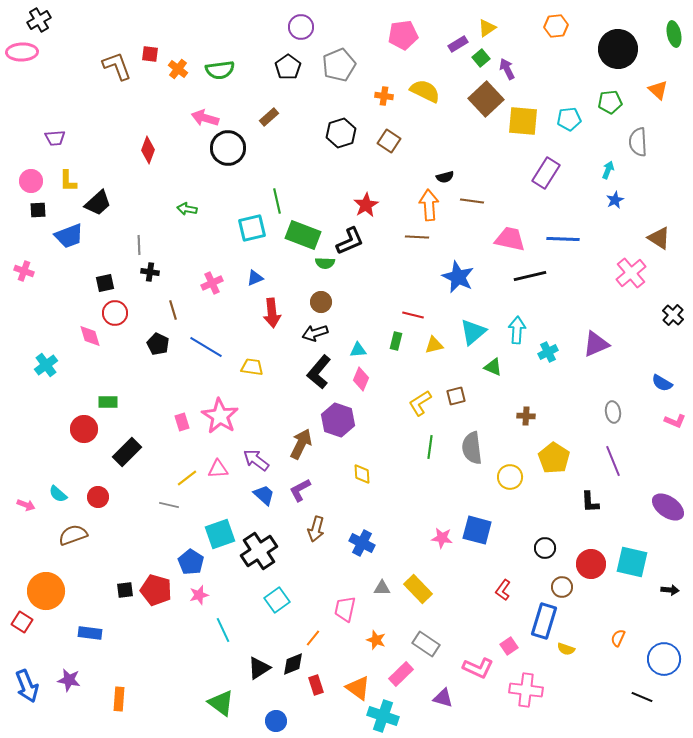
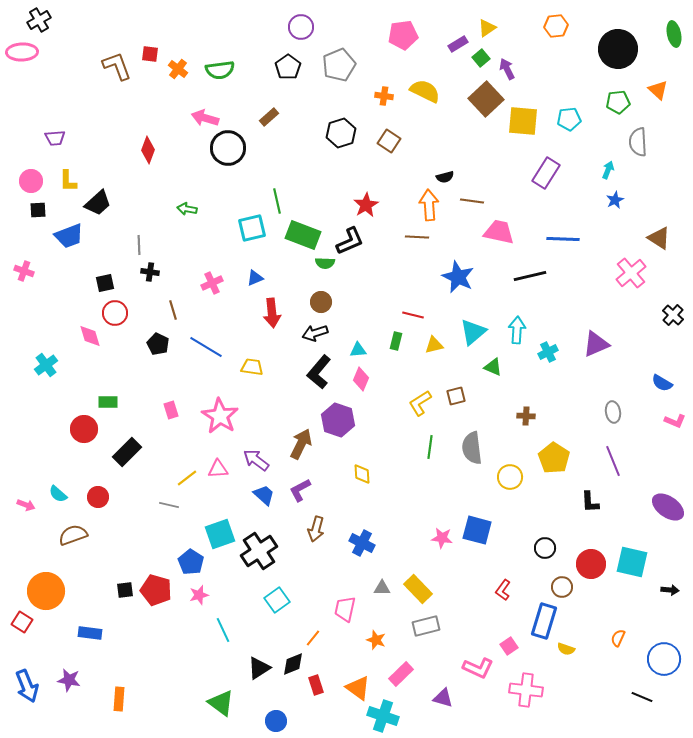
green pentagon at (610, 102): moved 8 px right
pink trapezoid at (510, 239): moved 11 px left, 7 px up
pink rectangle at (182, 422): moved 11 px left, 12 px up
gray rectangle at (426, 644): moved 18 px up; rotated 48 degrees counterclockwise
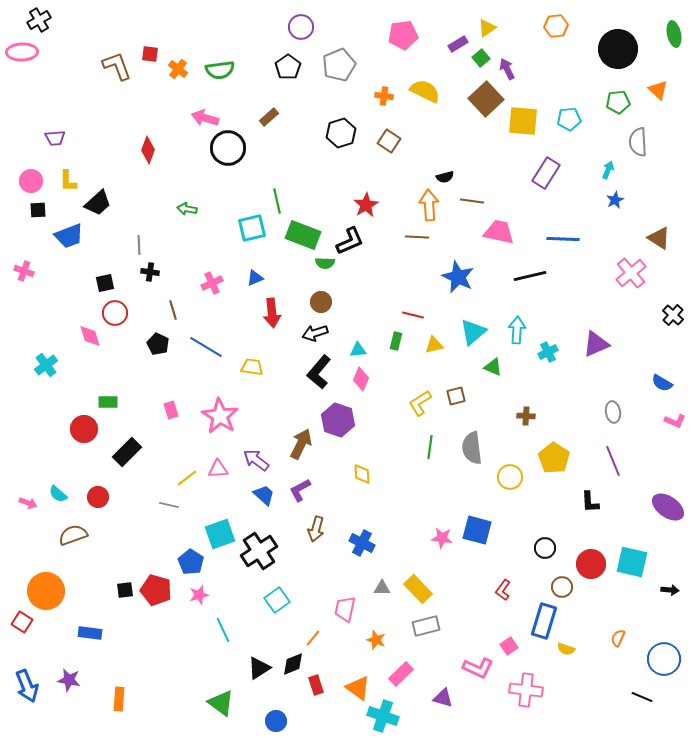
pink arrow at (26, 505): moved 2 px right, 2 px up
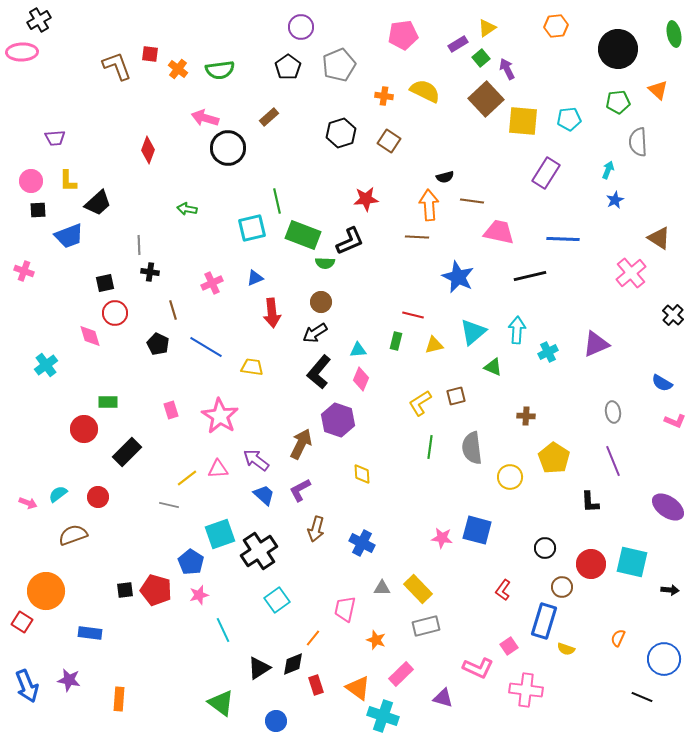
red star at (366, 205): moved 6 px up; rotated 25 degrees clockwise
black arrow at (315, 333): rotated 15 degrees counterclockwise
cyan semicircle at (58, 494): rotated 102 degrees clockwise
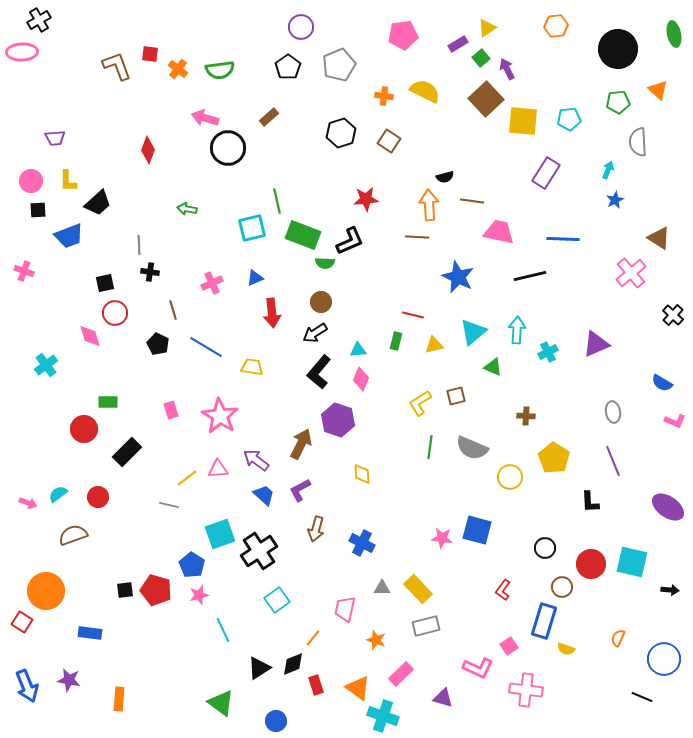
gray semicircle at (472, 448): rotated 60 degrees counterclockwise
blue pentagon at (191, 562): moved 1 px right, 3 px down
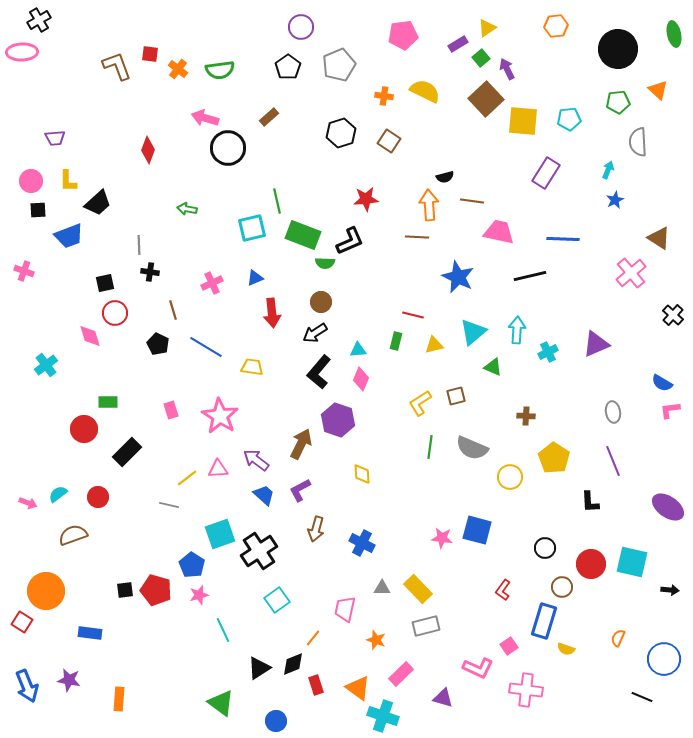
pink L-shape at (675, 421): moved 5 px left, 11 px up; rotated 150 degrees clockwise
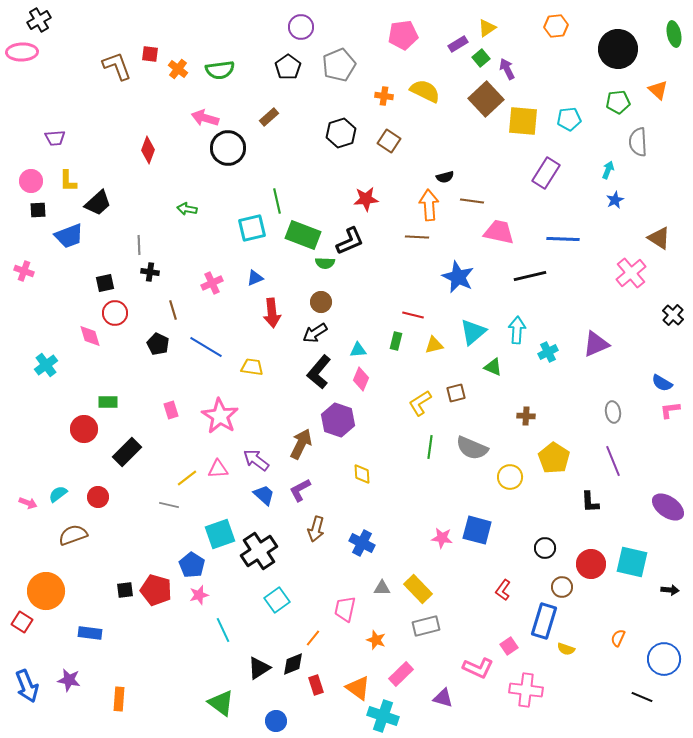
brown square at (456, 396): moved 3 px up
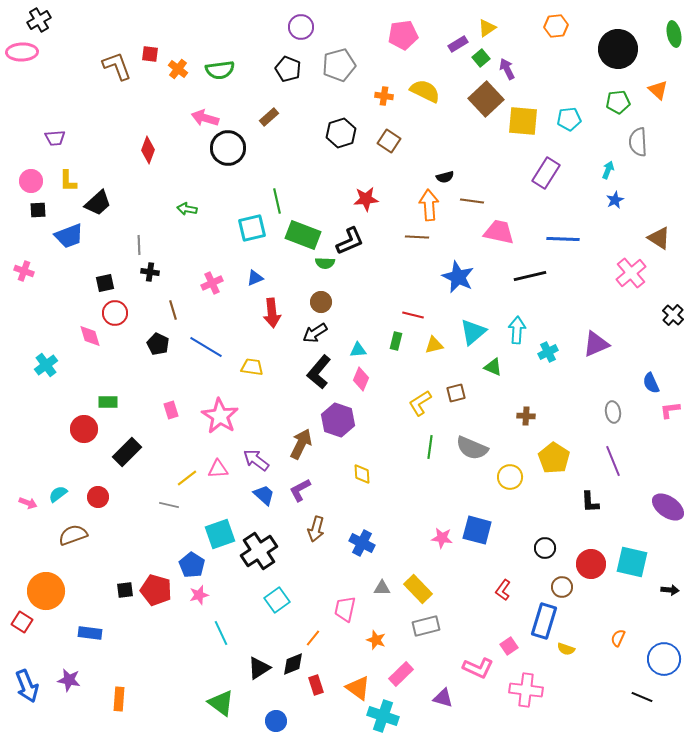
gray pentagon at (339, 65): rotated 8 degrees clockwise
black pentagon at (288, 67): moved 2 px down; rotated 15 degrees counterclockwise
blue semicircle at (662, 383): moved 11 px left; rotated 35 degrees clockwise
cyan line at (223, 630): moved 2 px left, 3 px down
